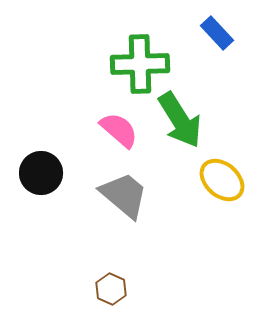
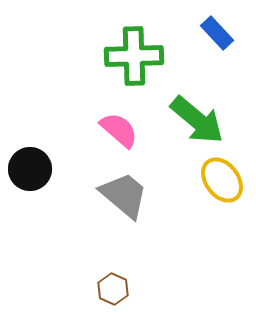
green cross: moved 6 px left, 8 px up
green arrow: moved 17 px right; rotated 18 degrees counterclockwise
black circle: moved 11 px left, 4 px up
yellow ellipse: rotated 12 degrees clockwise
brown hexagon: moved 2 px right
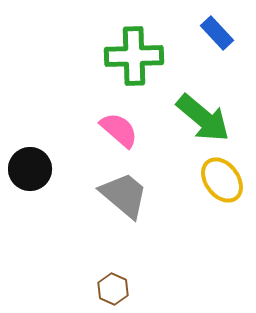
green arrow: moved 6 px right, 2 px up
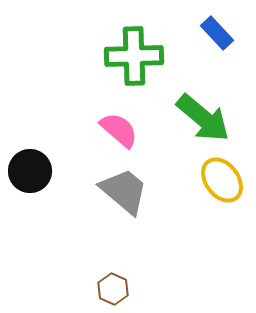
black circle: moved 2 px down
gray trapezoid: moved 4 px up
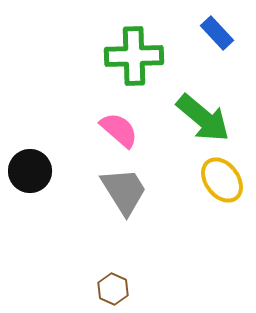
gray trapezoid: rotated 18 degrees clockwise
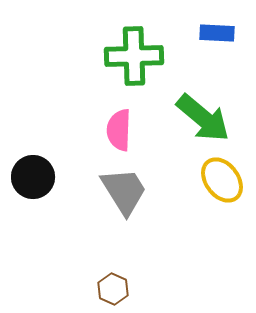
blue rectangle: rotated 44 degrees counterclockwise
pink semicircle: rotated 129 degrees counterclockwise
black circle: moved 3 px right, 6 px down
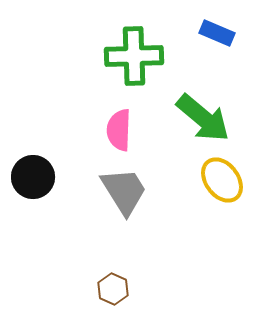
blue rectangle: rotated 20 degrees clockwise
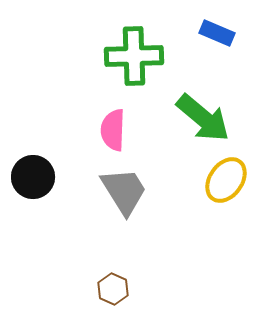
pink semicircle: moved 6 px left
yellow ellipse: moved 4 px right; rotated 72 degrees clockwise
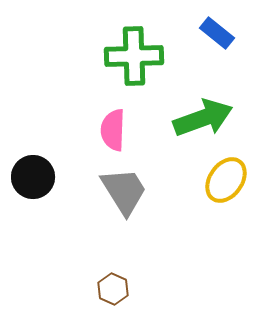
blue rectangle: rotated 16 degrees clockwise
green arrow: rotated 60 degrees counterclockwise
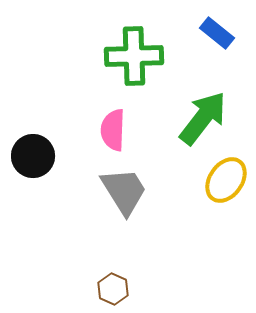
green arrow: rotated 32 degrees counterclockwise
black circle: moved 21 px up
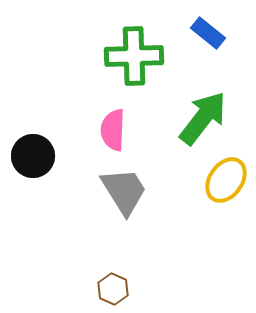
blue rectangle: moved 9 px left
